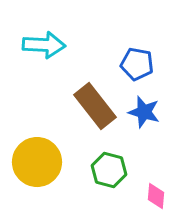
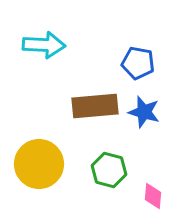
blue pentagon: moved 1 px right, 1 px up
brown rectangle: rotated 57 degrees counterclockwise
yellow circle: moved 2 px right, 2 px down
pink diamond: moved 3 px left
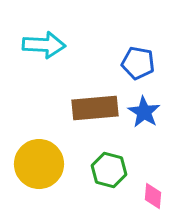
brown rectangle: moved 2 px down
blue star: rotated 16 degrees clockwise
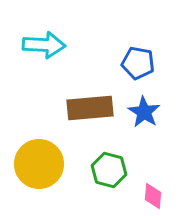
brown rectangle: moved 5 px left
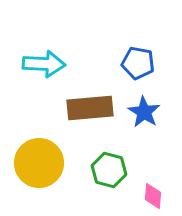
cyan arrow: moved 19 px down
yellow circle: moved 1 px up
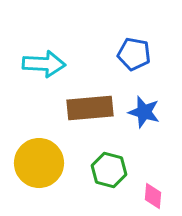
blue pentagon: moved 4 px left, 9 px up
blue star: rotated 16 degrees counterclockwise
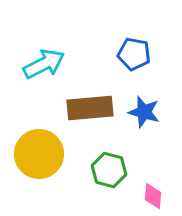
cyan arrow: rotated 30 degrees counterclockwise
yellow circle: moved 9 px up
